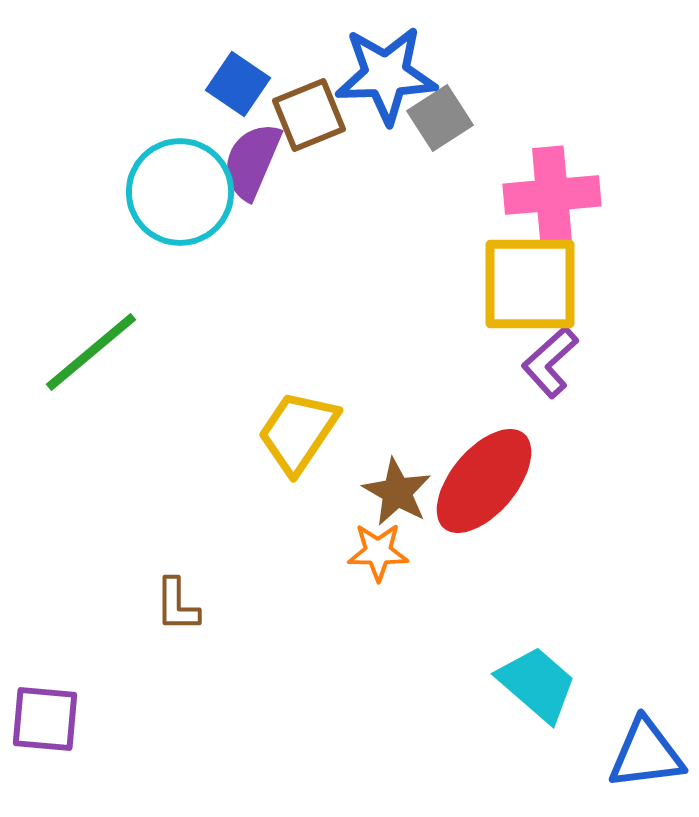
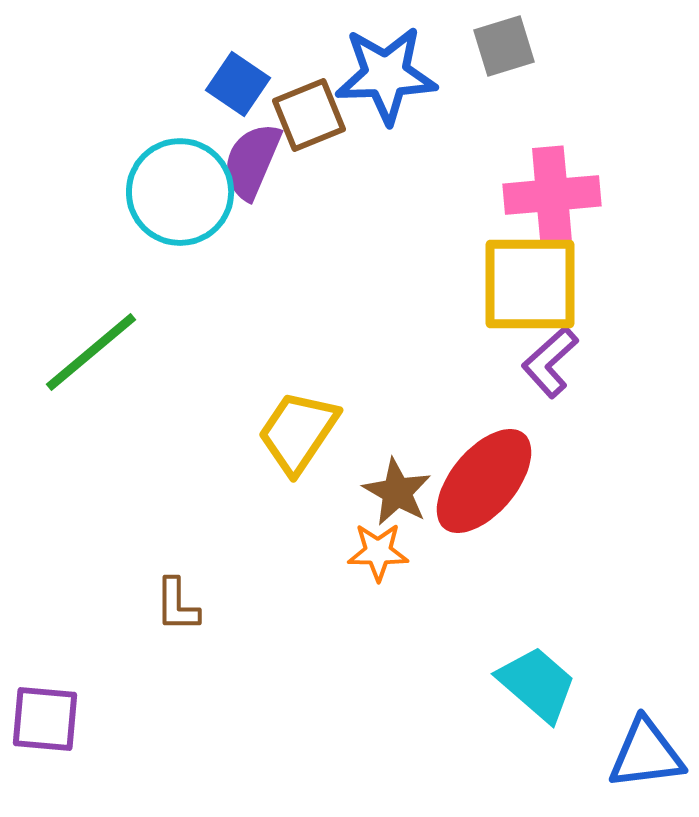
gray square: moved 64 px right, 72 px up; rotated 16 degrees clockwise
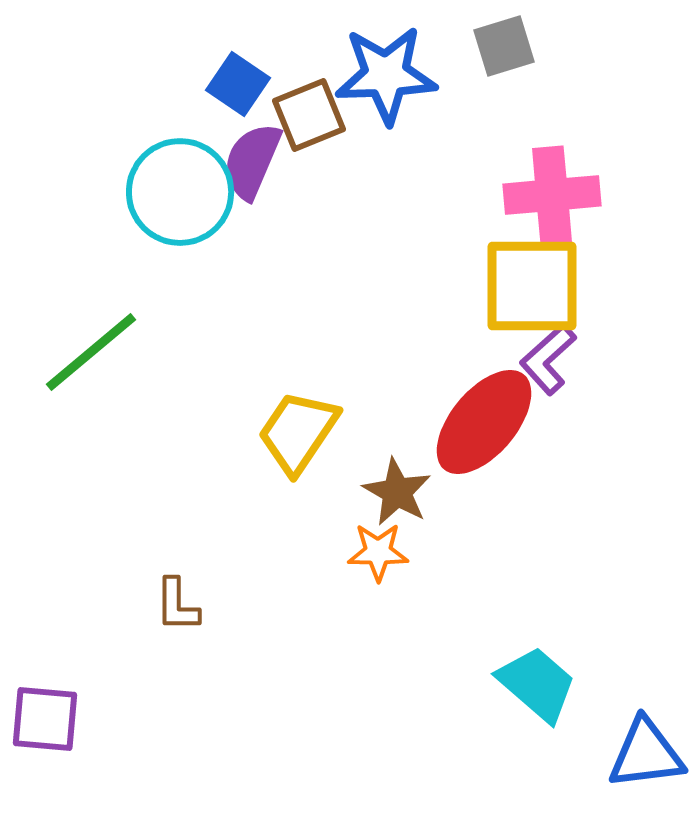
yellow square: moved 2 px right, 2 px down
purple L-shape: moved 2 px left, 3 px up
red ellipse: moved 59 px up
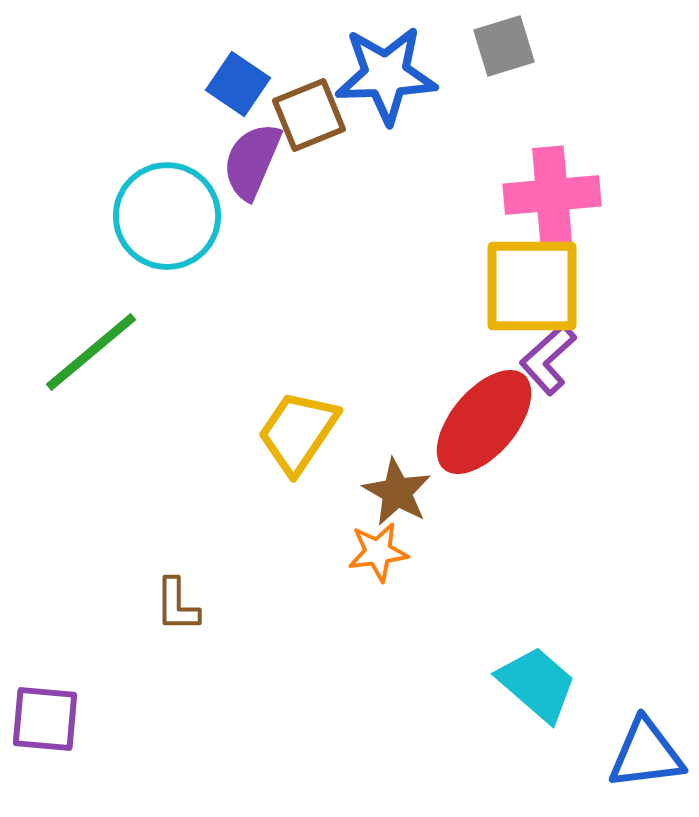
cyan circle: moved 13 px left, 24 px down
orange star: rotated 8 degrees counterclockwise
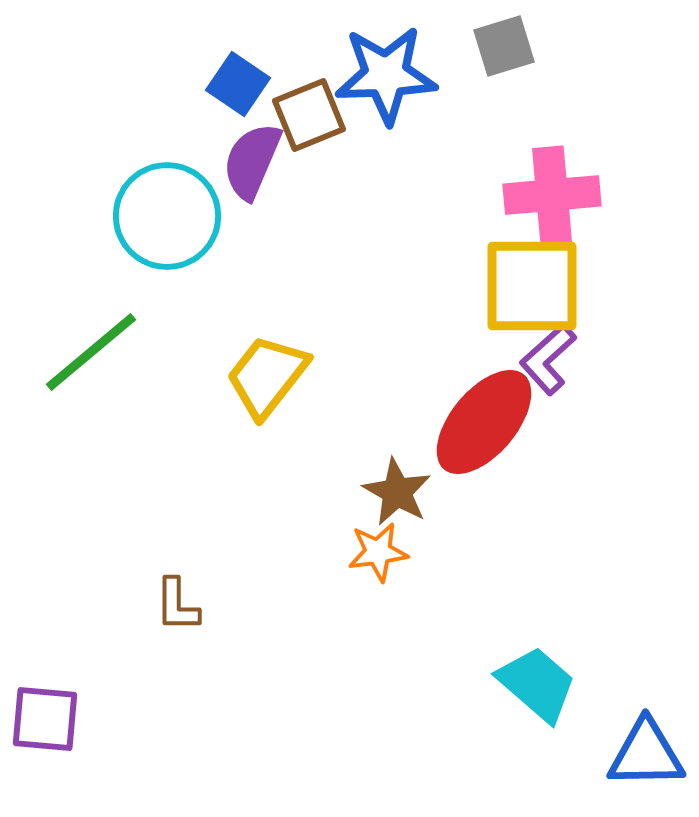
yellow trapezoid: moved 31 px left, 56 px up; rotated 4 degrees clockwise
blue triangle: rotated 6 degrees clockwise
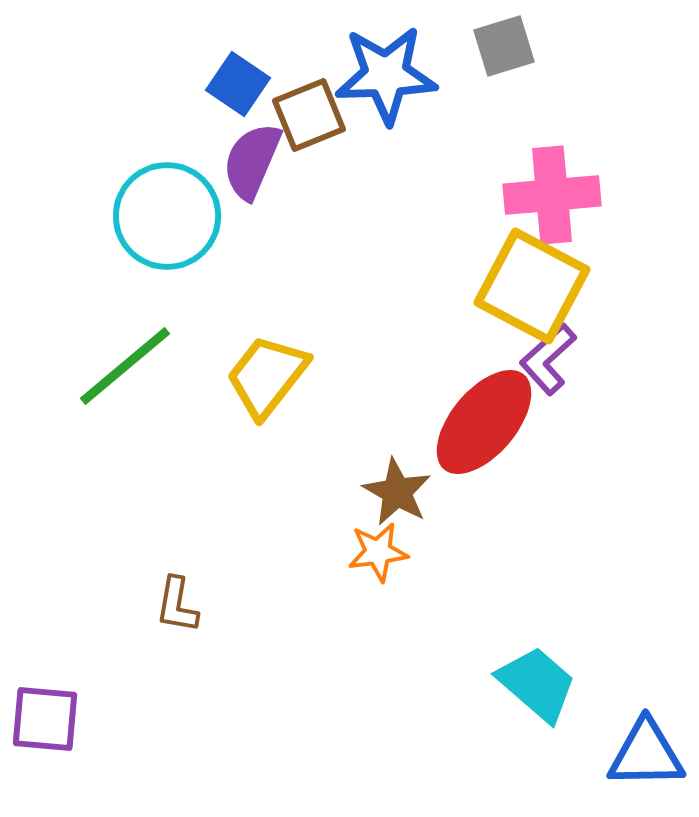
yellow square: rotated 28 degrees clockwise
green line: moved 34 px right, 14 px down
brown L-shape: rotated 10 degrees clockwise
